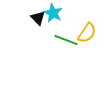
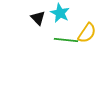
cyan star: moved 7 px right
green line: rotated 15 degrees counterclockwise
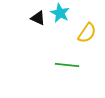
black triangle: rotated 21 degrees counterclockwise
green line: moved 1 px right, 25 px down
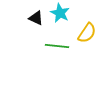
black triangle: moved 2 px left
green line: moved 10 px left, 19 px up
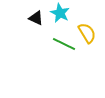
yellow semicircle: rotated 65 degrees counterclockwise
green line: moved 7 px right, 2 px up; rotated 20 degrees clockwise
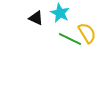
green line: moved 6 px right, 5 px up
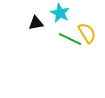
black triangle: moved 5 px down; rotated 35 degrees counterclockwise
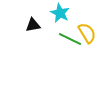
black triangle: moved 3 px left, 2 px down
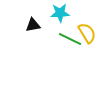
cyan star: rotated 30 degrees counterclockwise
